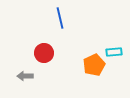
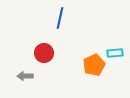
blue line: rotated 25 degrees clockwise
cyan rectangle: moved 1 px right, 1 px down
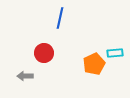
orange pentagon: moved 1 px up
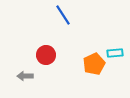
blue line: moved 3 px right, 3 px up; rotated 45 degrees counterclockwise
red circle: moved 2 px right, 2 px down
